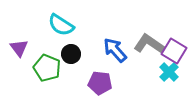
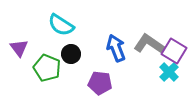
blue arrow: moved 1 px right, 2 px up; rotated 20 degrees clockwise
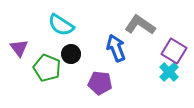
gray L-shape: moved 9 px left, 19 px up
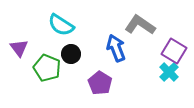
purple pentagon: rotated 25 degrees clockwise
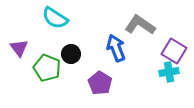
cyan semicircle: moved 6 px left, 7 px up
cyan cross: rotated 36 degrees clockwise
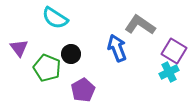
blue arrow: moved 1 px right
cyan cross: rotated 18 degrees counterclockwise
purple pentagon: moved 17 px left, 7 px down; rotated 10 degrees clockwise
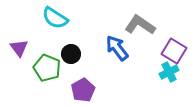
blue arrow: rotated 16 degrees counterclockwise
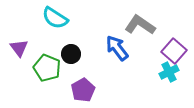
purple square: rotated 10 degrees clockwise
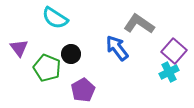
gray L-shape: moved 1 px left, 1 px up
